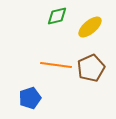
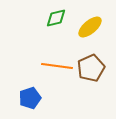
green diamond: moved 1 px left, 2 px down
orange line: moved 1 px right, 1 px down
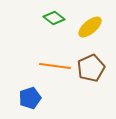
green diamond: moved 2 px left; rotated 50 degrees clockwise
orange line: moved 2 px left
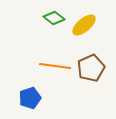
yellow ellipse: moved 6 px left, 2 px up
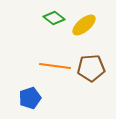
brown pentagon: rotated 20 degrees clockwise
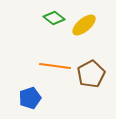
brown pentagon: moved 6 px down; rotated 24 degrees counterclockwise
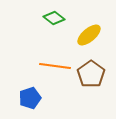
yellow ellipse: moved 5 px right, 10 px down
brown pentagon: rotated 8 degrees counterclockwise
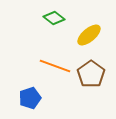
orange line: rotated 12 degrees clockwise
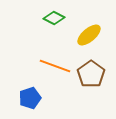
green diamond: rotated 10 degrees counterclockwise
